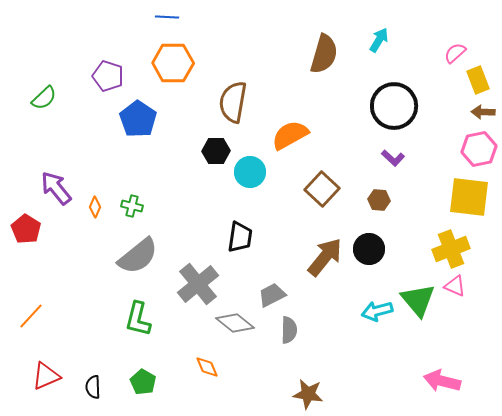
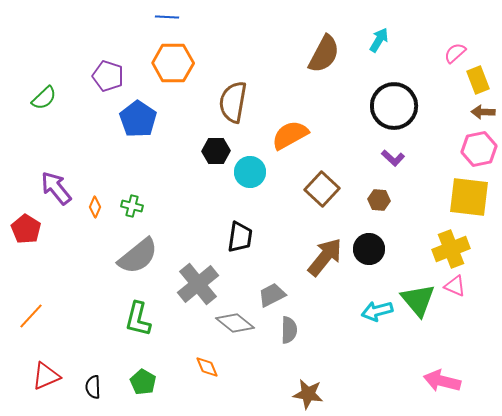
brown semicircle at (324, 54): rotated 12 degrees clockwise
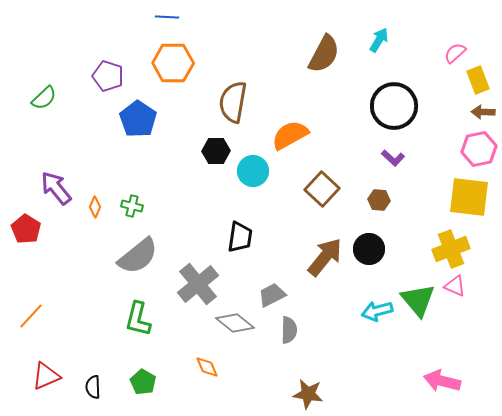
cyan circle at (250, 172): moved 3 px right, 1 px up
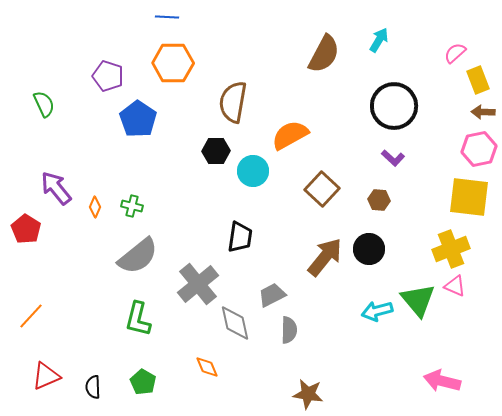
green semicircle at (44, 98): moved 6 px down; rotated 72 degrees counterclockwise
gray diamond at (235, 323): rotated 39 degrees clockwise
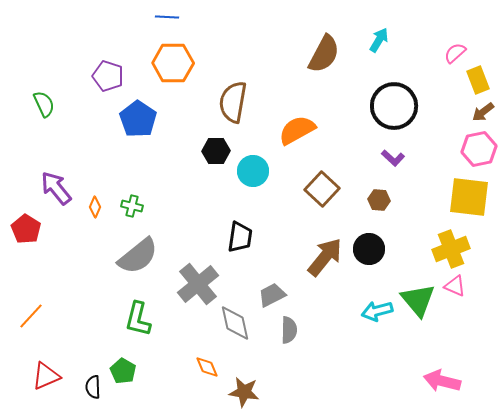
brown arrow at (483, 112): rotated 40 degrees counterclockwise
orange semicircle at (290, 135): moved 7 px right, 5 px up
green pentagon at (143, 382): moved 20 px left, 11 px up
brown star at (308, 394): moved 64 px left, 2 px up
